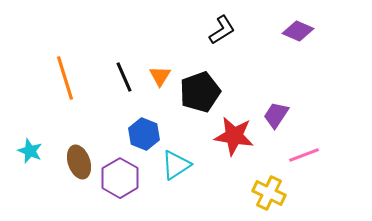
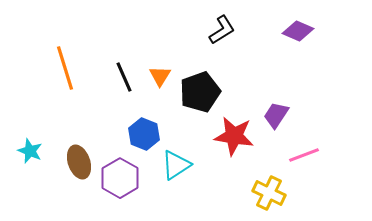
orange line: moved 10 px up
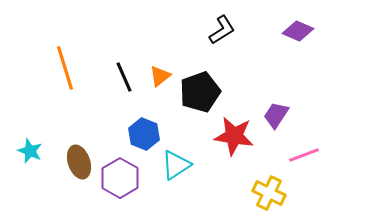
orange triangle: rotated 20 degrees clockwise
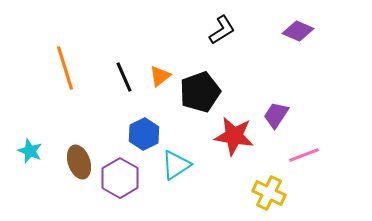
blue hexagon: rotated 12 degrees clockwise
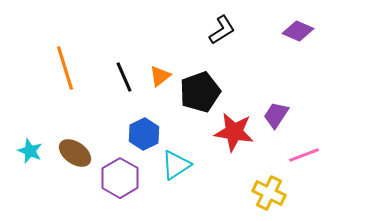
red star: moved 4 px up
brown ellipse: moved 4 px left, 9 px up; rotated 36 degrees counterclockwise
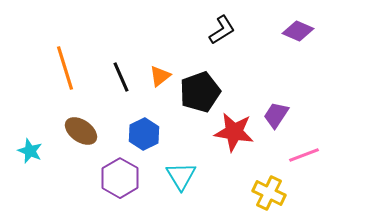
black line: moved 3 px left
brown ellipse: moved 6 px right, 22 px up
cyan triangle: moved 5 px right, 11 px down; rotated 28 degrees counterclockwise
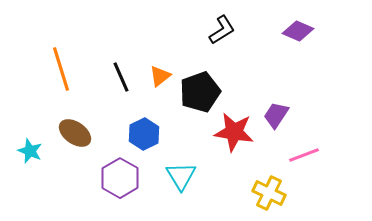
orange line: moved 4 px left, 1 px down
brown ellipse: moved 6 px left, 2 px down
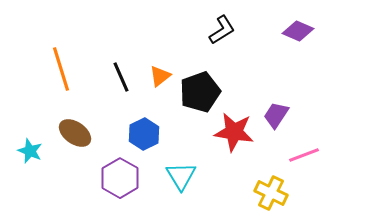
yellow cross: moved 2 px right
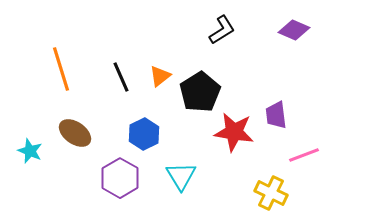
purple diamond: moved 4 px left, 1 px up
black pentagon: rotated 12 degrees counterclockwise
purple trapezoid: rotated 40 degrees counterclockwise
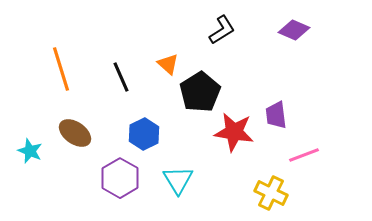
orange triangle: moved 8 px right, 12 px up; rotated 40 degrees counterclockwise
cyan triangle: moved 3 px left, 4 px down
